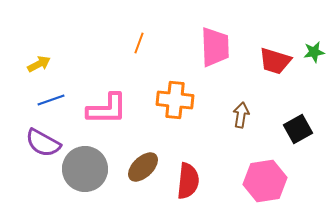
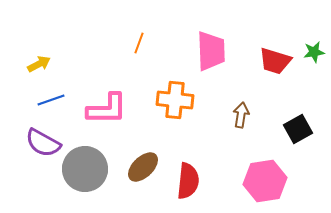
pink trapezoid: moved 4 px left, 4 px down
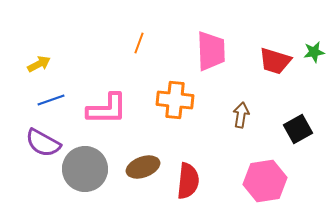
brown ellipse: rotated 24 degrees clockwise
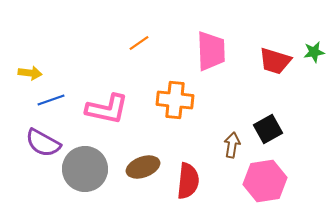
orange line: rotated 35 degrees clockwise
yellow arrow: moved 9 px left, 9 px down; rotated 35 degrees clockwise
pink L-shape: rotated 12 degrees clockwise
brown arrow: moved 9 px left, 30 px down
black square: moved 30 px left
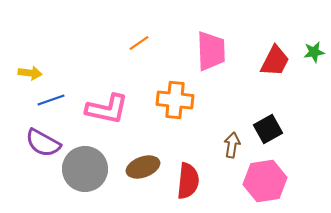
red trapezoid: rotated 80 degrees counterclockwise
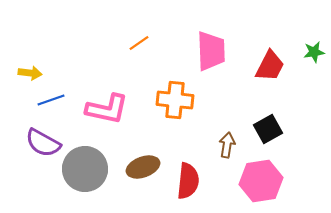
red trapezoid: moved 5 px left, 5 px down
brown arrow: moved 5 px left
pink hexagon: moved 4 px left
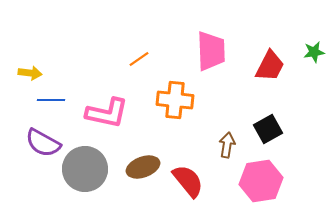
orange line: moved 16 px down
blue line: rotated 20 degrees clockwise
pink L-shape: moved 4 px down
red semicircle: rotated 45 degrees counterclockwise
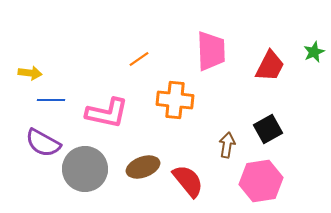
green star: rotated 15 degrees counterclockwise
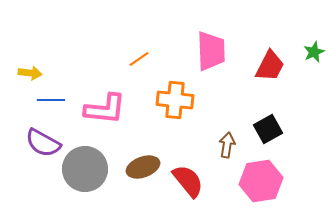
pink L-shape: moved 2 px left, 4 px up; rotated 6 degrees counterclockwise
